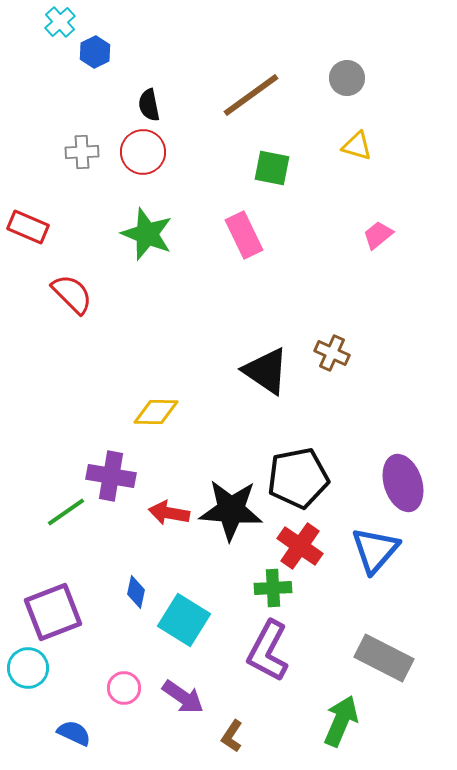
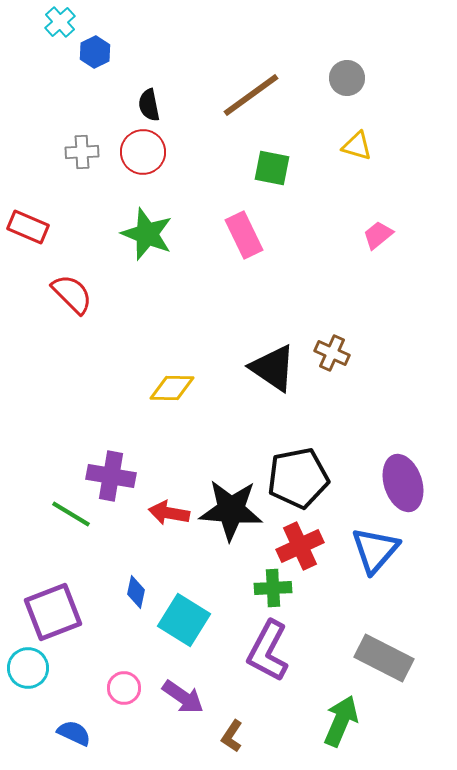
black triangle: moved 7 px right, 3 px up
yellow diamond: moved 16 px right, 24 px up
green line: moved 5 px right, 2 px down; rotated 66 degrees clockwise
red cross: rotated 30 degrees clockwise
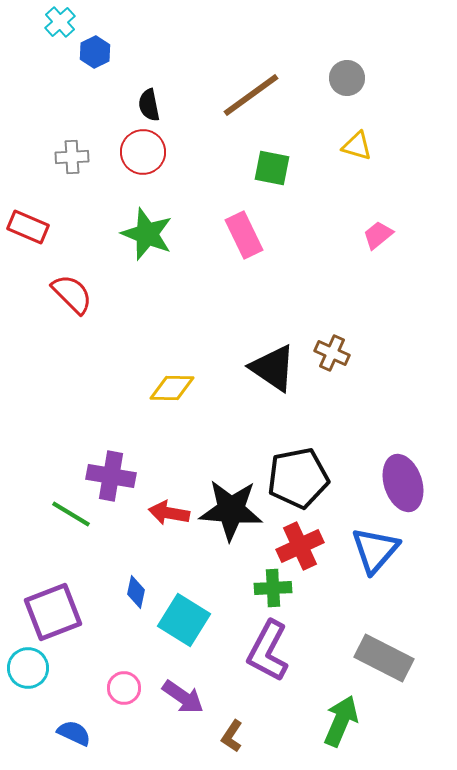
gray cross: moved 10 px left, 5 px down
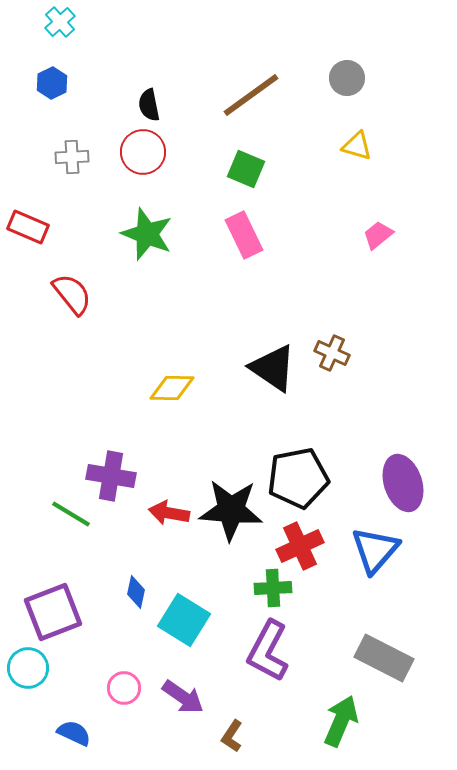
blue hexagon: moved 43 px left, 31 px down
green square: moved 26 px left, 1 px down; rotated 12 degrees clockwise
red semicircle: rotated 6 degrees clockwise
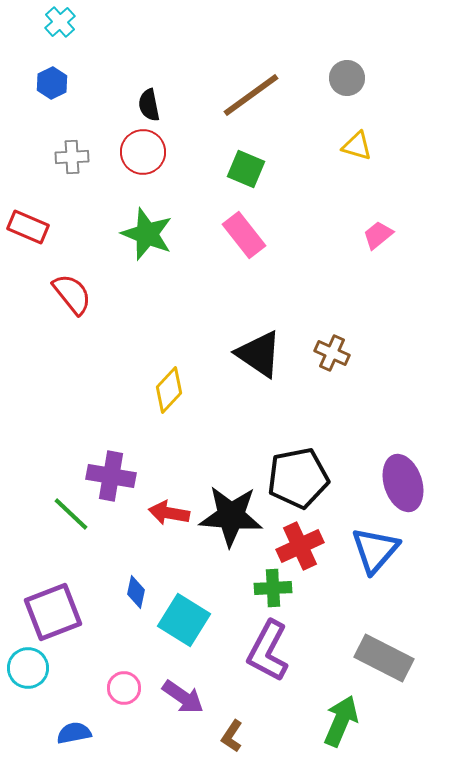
pink rectangle: rotated 12 degrees counterclockwise
black triangle: moved 14 px left, 14 px up
yellow diamond: moved 3 px left, 2 px down; rotated 48 degrees counterclockwise
black star: moved 6 px down
green line: rotated 12 degrees clockwise
blue semicircle: rotated 36 degrees counterclockwise
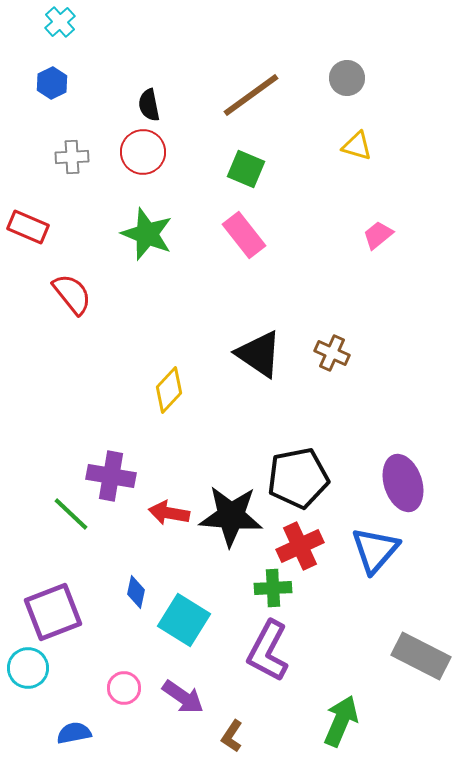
gray rectangle: moved 37 px right, 2 px up
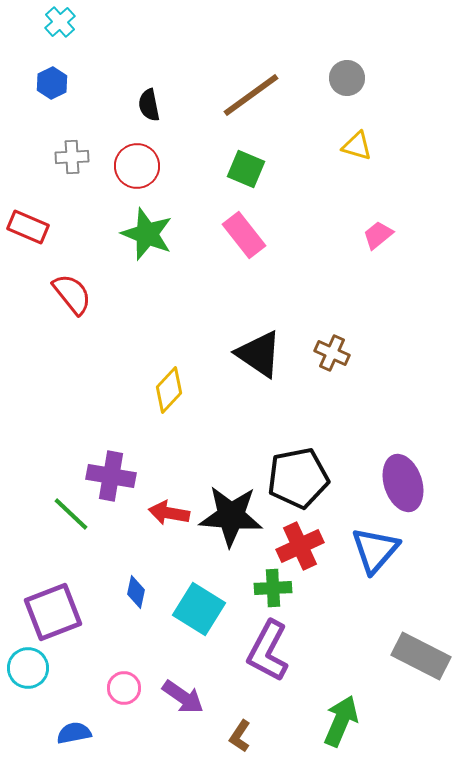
red circle: moved 6 px left, 14 px down
cyan square: moved 15 px right, 11 px up
brown L-shape: moved 8 px right
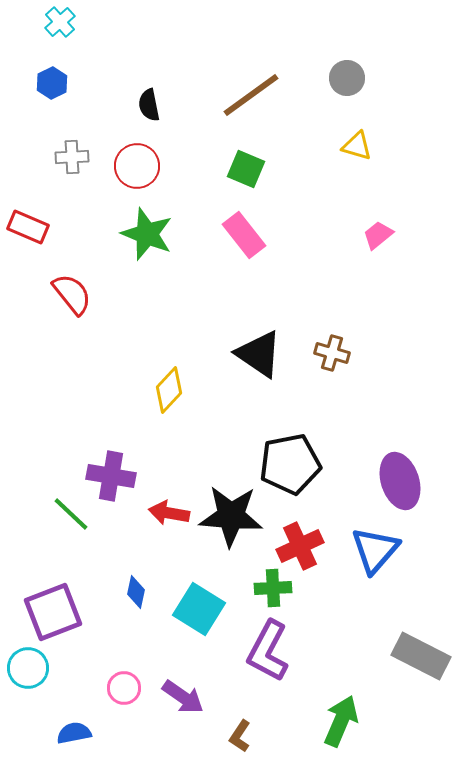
brown cross: rotated 8 degrees counterclockwise
black pentagon: moved 8 px left, 14 px up
purple ellipse: moved 3 px left, 2 px up
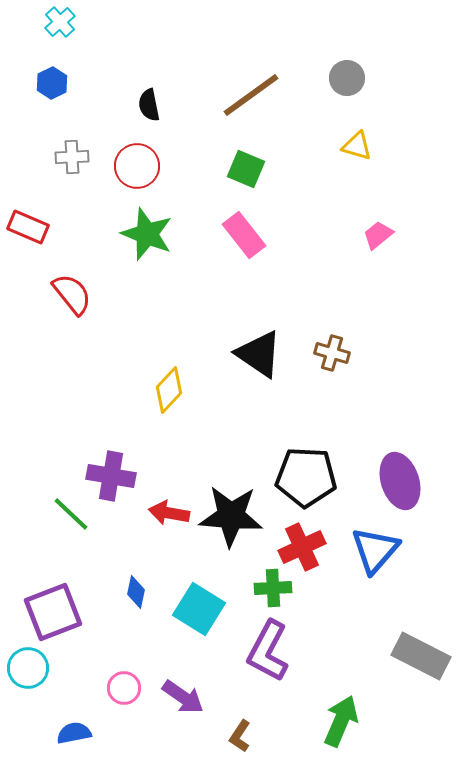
black pentagon: moved 16 px right, 13 px down; rotated 14 degrees clockwise
red cross: moved 2 px right, 1 px down
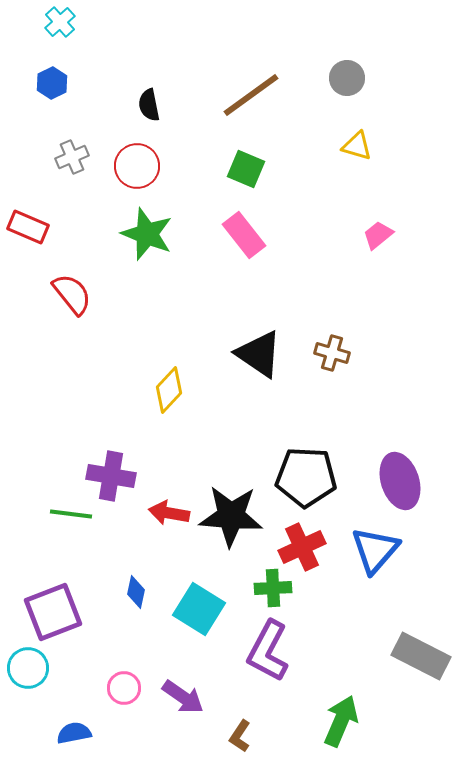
gray cross: rotated 20 degrees counterclockwise
green line: rotated 36 degrees counterclockwise
